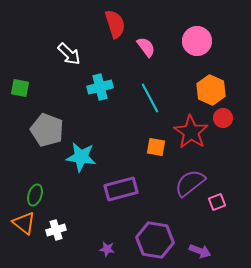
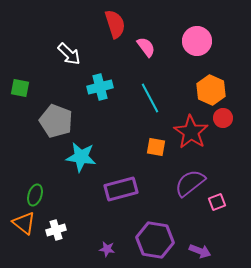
gray pentagon: moved 9 px right, 9 px up
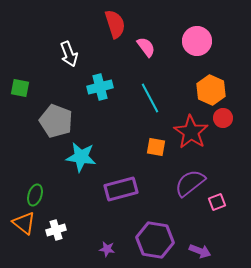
white arrow: rotated 25 degrees clockwise
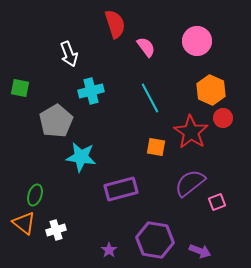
cyan cross: moved 9 px left, 4 px down
gray pentagon: rotated 20 degrees clockwise
purple star: moved 2 px right, 1 px down; rotated 28 degrees clockwise
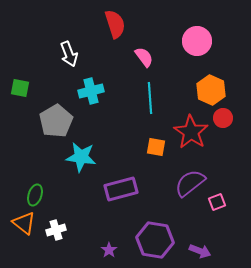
pink semicircle: moved 2 px left, 10 px down
cyan line: rotated 24 degrees clockwise
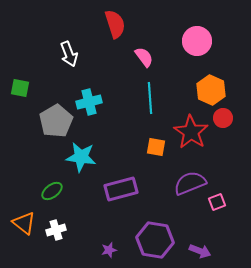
cyan cross: moved 2 px left, 11 px down
purple semicircle: rotated 16 degrees clockwise
green ellipse: moved 17 px right, 4 px up; rotated 35 degrees clockwise
purple star: rotated 21 degrees clockwise
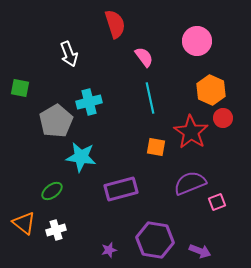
cyan line: rotated 8 degrees counterclockwise
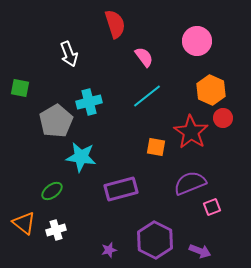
cyan line: moved 3 px left, 2 px up; rotated 64 degrees clockwise
pink square: moved 5 px left, 5 px down
purple hexagon: rotated 18 degrees clockwise
